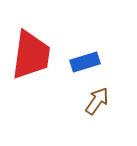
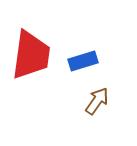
blue rectangle: moved 2 px left, 1 px up
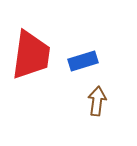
brown arrow: rotated 28 degrees counterclockwise
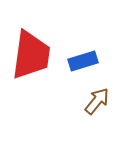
brown arrow: rotated 32 degrees clockwise
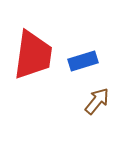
red trapezoid: moved 2 px right
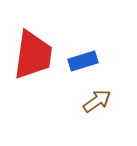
brown arrow: rotated 16 degrees clockwise
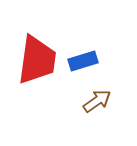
red trapezoid: moved 4 px right, 5 px down
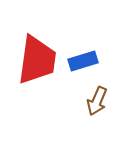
brown arrow: rotated 148 degrees clockwise
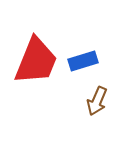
red trapezoid: moved 1 px left, 1 px down; rotated 14 degrees clockwise
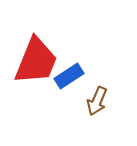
blue rectangle: moved 14 px left, 15 px down; rotated 16 degrees counterclockwise
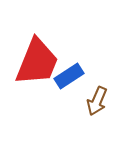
red trapezoid: moved 1 px right, 1 px down
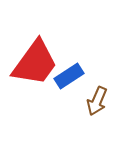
red trapezoid: moved 2 px left, 1 px down; rotated 14 degrees clockwise
